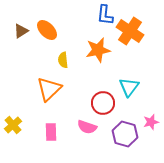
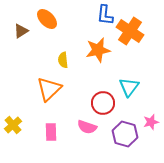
orange ellipse: moved 11 px up
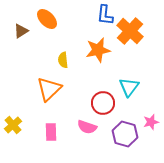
orange cross: rotated 8 degrees clockwise
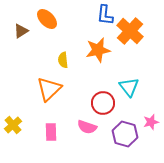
cyan triangle: rotated 15 degrees counterclockwise
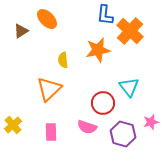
purple hexagon: moved 2 px left
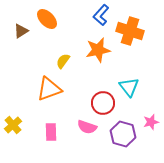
blue L-shape: moved 4 px left; rotated 35 degrees clockwise
orange cross: rotated 24 degrees counterclockwise
yellow semicircle: moved 1 px down; rotated 42 degrees clockwise
orange triangle: rotated 24 degrees clockwise
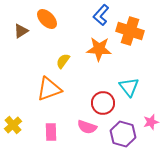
orange star: moved 1 px right, 1 px up; rotated 15 degrees clockwise
